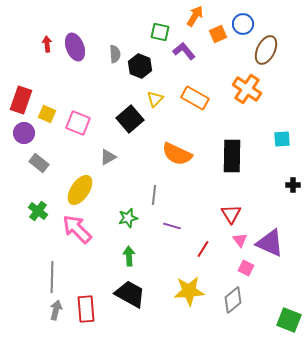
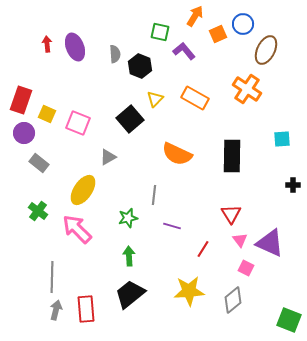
yellow ellipse at (80, 190): moved 3 px right
black trapezoid at (130, 294): rotated 68 degrees counterclockwise
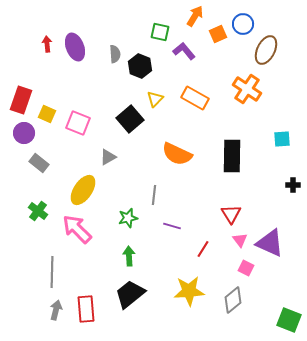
gray line at (52, 277): moved 5 px up
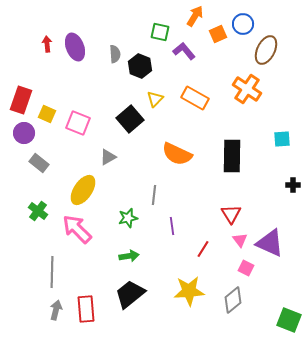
purple line at (172, 226): rotated 66 degrees clockwise
green arrow at (129, 256): rotated 84 degrees clockwise
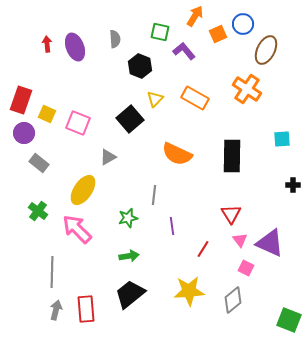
gray semicircle at (115, 54): moved 15 px up
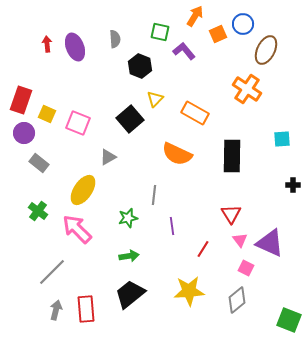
orange rectangle at (195, 98): moved 15 px down
gray line at (52, 272): rotated 44 degrees clockwise
gray diamond at (233, 300): moved 4 px right
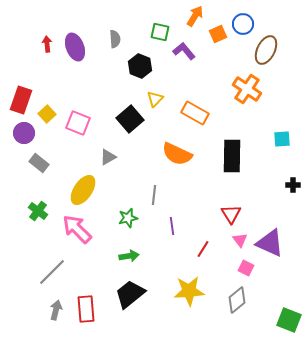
yellow square at (47, 114): rotated 24 degrees clockwise
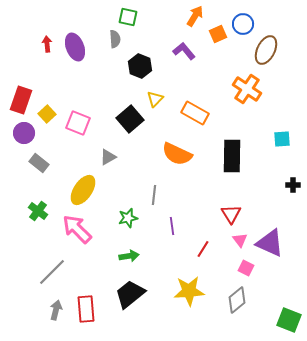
green square at (160, 32): moved 32 px left, 15 px up
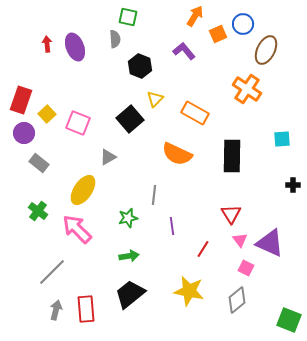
yellow star at (189, 291): rotated 16 degrees clockwise
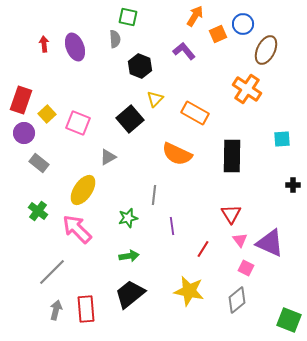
red arrow at (47, 44): moved 3 px left
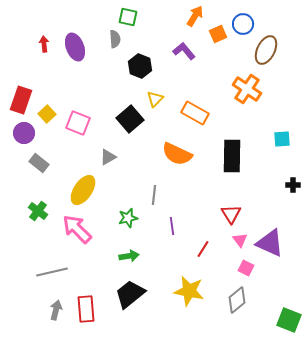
gray line at (52, 272): rotated 32 degrees clockwise
